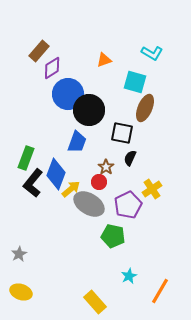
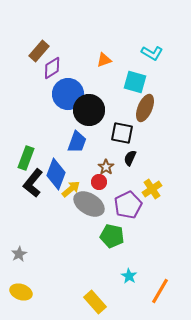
green pentagon: moved 1 px left
cyan star: rotated 14 degrees counterclockwise
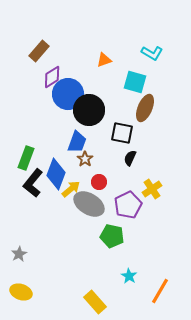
purple diamond: moved 9 px down
brown star: moved 21 px left, 8 px up
